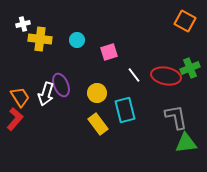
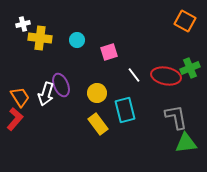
yellow cross: moved 1 px up
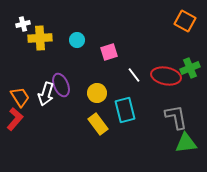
yellow cross: rotated 10 degrees counterclockwise
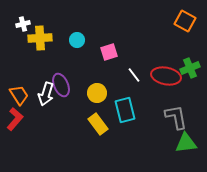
orange trapezoid: moved 1 px left, 2 px up
